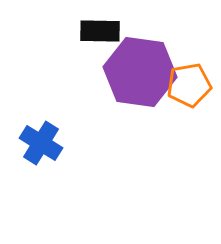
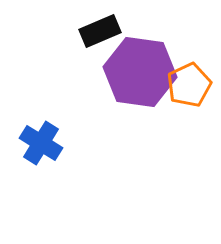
black rectangle: rotated 24 degrees counterclockwise
orange pentagon: rotated 15 degrees counterclockwise
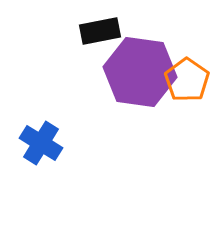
black rectangle: rotated 12 degrees clockwise
orange pentagon: moved 2 px left, 5 px up; rotated 12 degrees counterclockwise
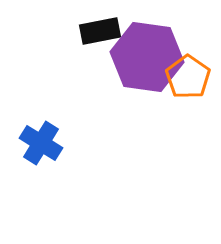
purple hexagon: moved 7 px right, 15 px up
orange pentagon: moved 1 px right, 3 px up
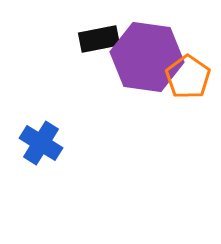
black rectangle: moved 1 px left, 8 px down
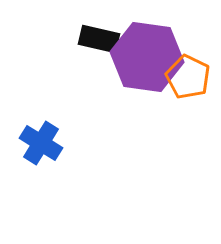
black rectangle: rotated 24 degrees clockwise
orange pentagon: rotated 9 degrees counterclockwise
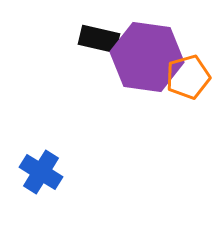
orange pentagon: rotated 30 degrees clockwise
blue cross: moved 29 px down
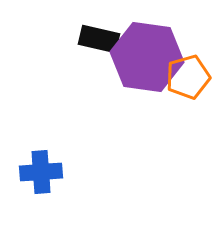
blue cross: rotated 36 degrees counterclockwise
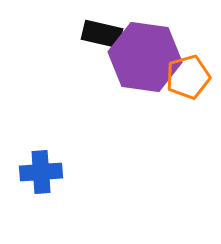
black rectangle: moved 3 px right, 5 px up
purple hexagon: moved 2 px left
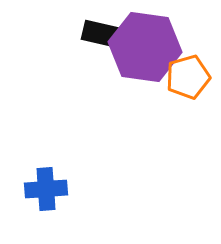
purple hexagon: moved 10 px up
blue cross: moved 5 px right, 17 px down
